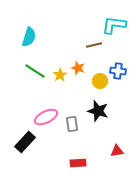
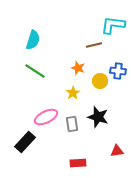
cyan L-shape: moved 1 px left
cyan semicircle: moved 4 px right, 3 px down
yellow star: moved 13 px right, 18 px down
black star: moved 6 px down
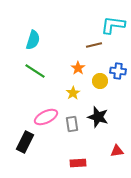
orange star: rotated 16 degrees clockwise
black rectangle: rotated 15 degrees counterclockwise
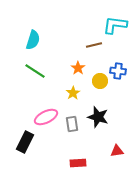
cyan L-shape: moved 2 px right
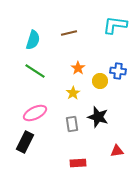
brown line: moved 25 px left, 12 px up
pink ellipse: moved 11 px left, 4 px up
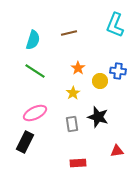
cyan L-shape: rotated 75 degrees counterclockwise
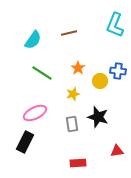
cyan semicircle: rotated 18 degrees clockwise
green line: moved 7 px right, 2 px down
yellow star: moved 1 px down; rotated 16 degrees clockwise
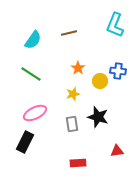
green line: moved 11 px left, 1 px down
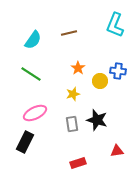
black star: moved 1 px left, 3 px down
red rectangle: rotated 14 degrees counterclockwise
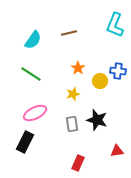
red rectangle: rotated 49 degrees counterclockwise
